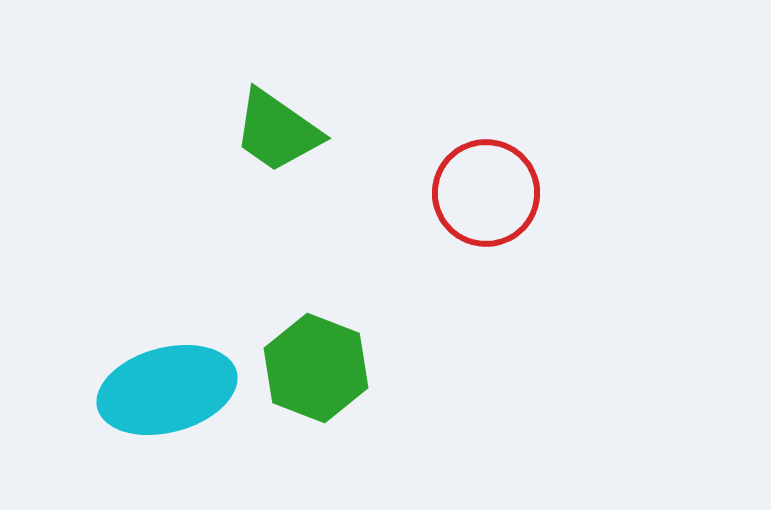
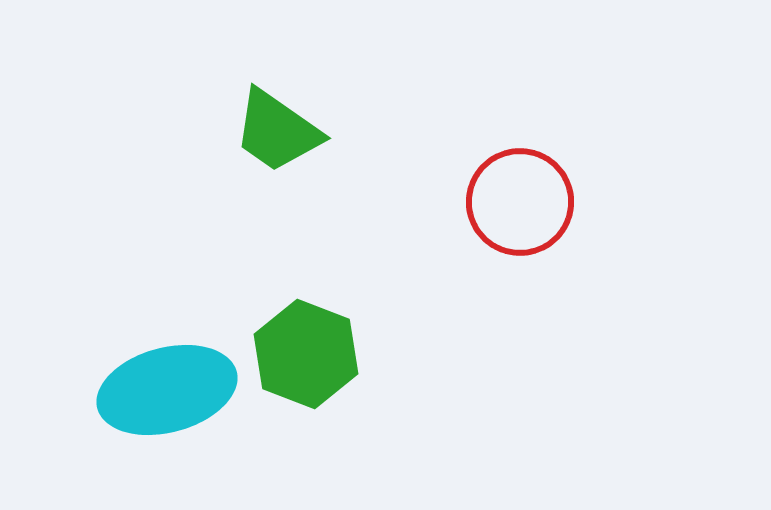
red circle: moved 34 px right, 9 px down
green hexagon: moved 10 px left, 14 px up
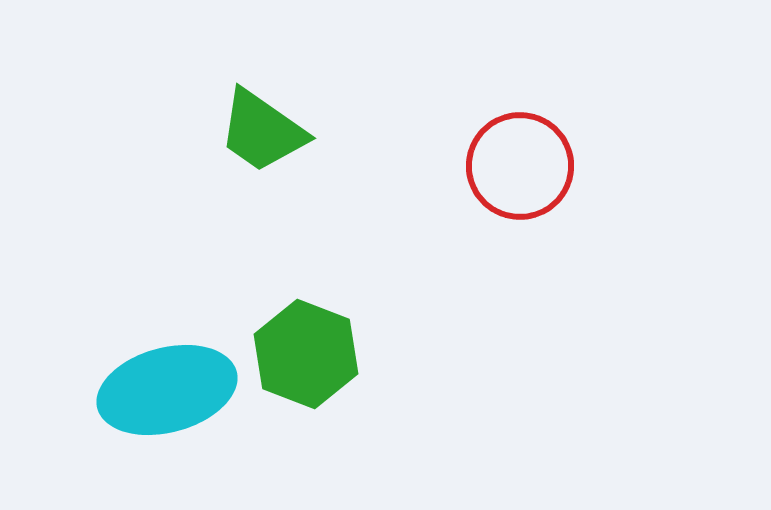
green trapezoid: moved 15 px left
red circle: moved 36 px up
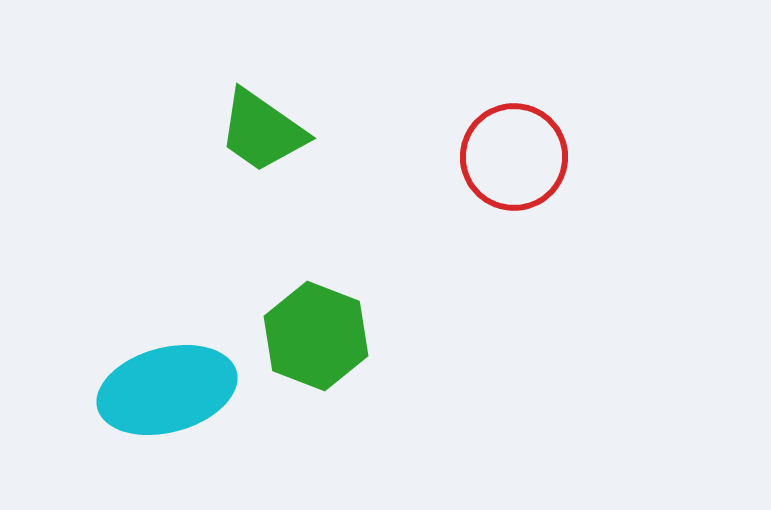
red circle: moved 6 px left, 9 px up
green hexagon: moved 10 px right, 18 px up
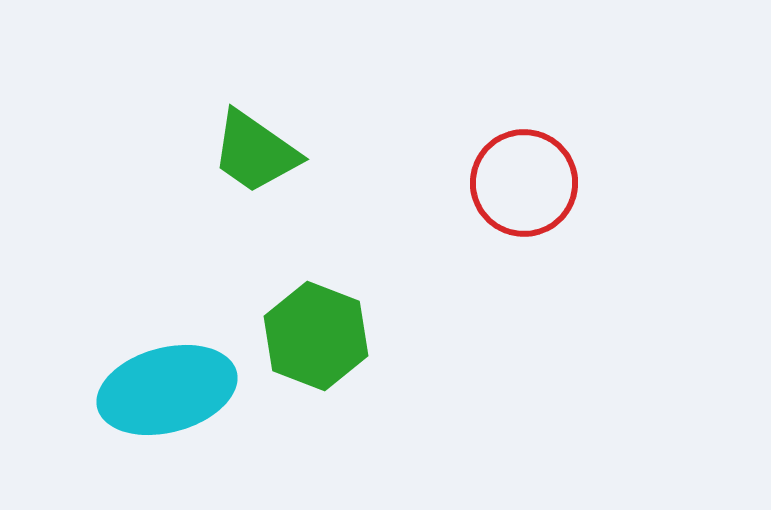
green trapezoid: moved 7 px left, 21 px down
red circle: moved 10 px right, 26 px down
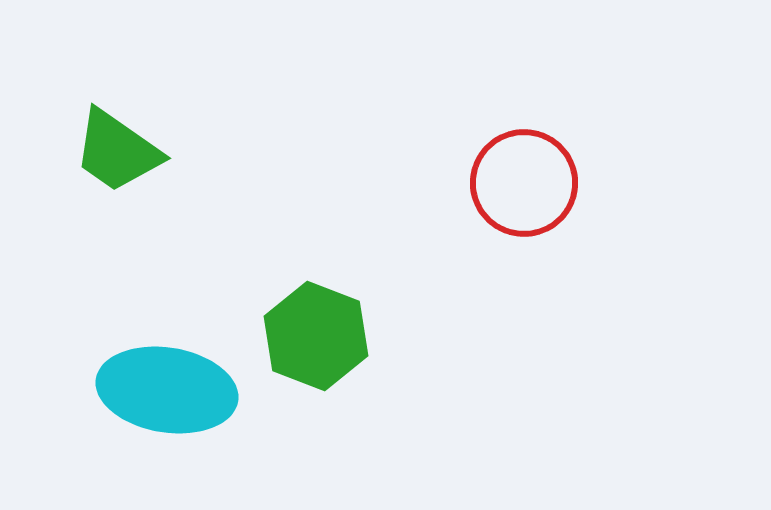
green trapezoid: moved 138 px left, 1 px up
cyan ellipse: rotated 24 degrees clockwise
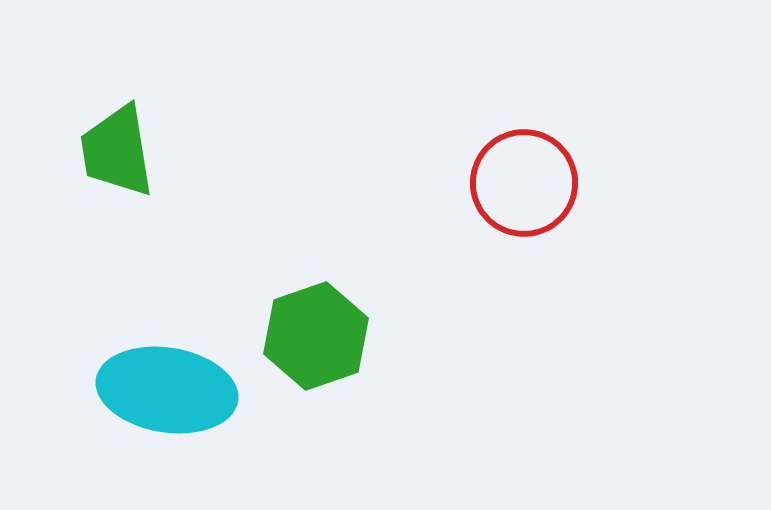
green trapezoid: rotated 46 degrees clockwise
green hexagon: rotated 20 degrees clockwise
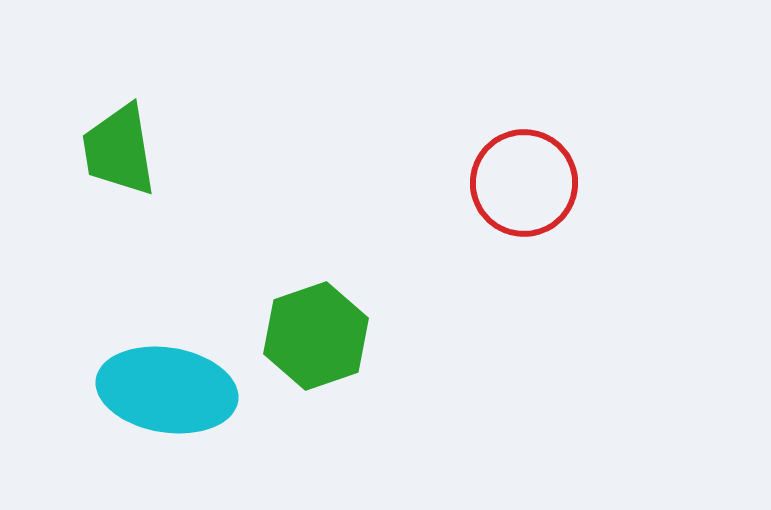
green trapezoid: moved 2 px right, 1 px up
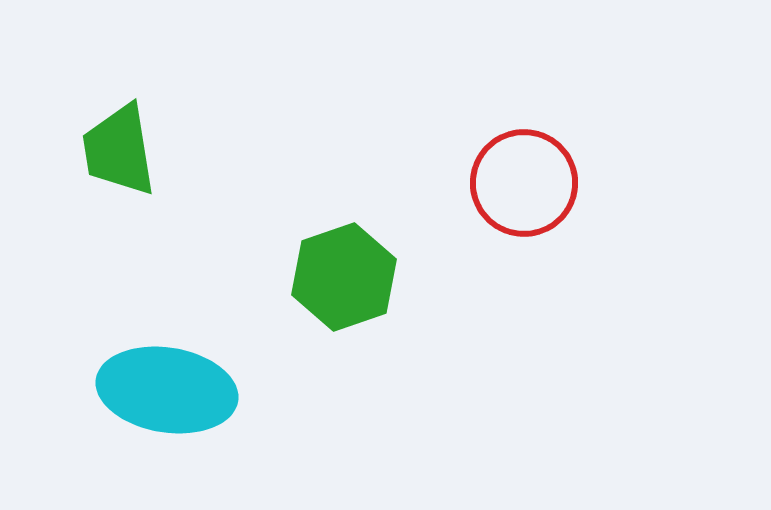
green hexagon: moved 28 px right, 59 px up
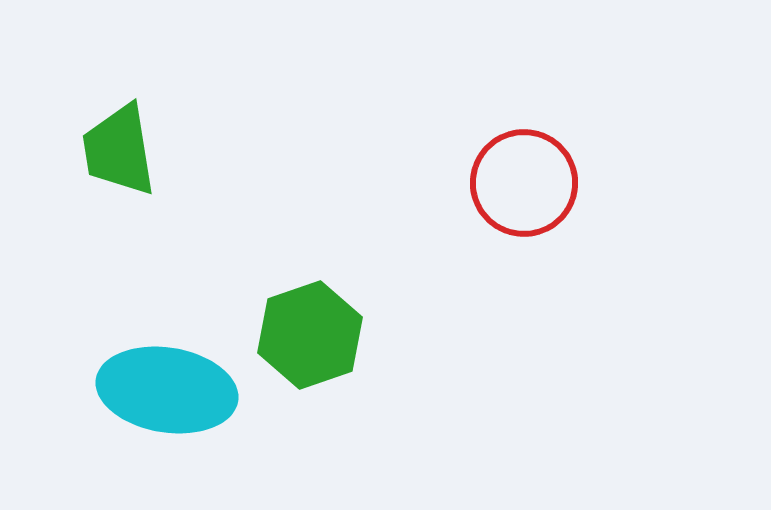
green hexagon: moved 34 px left, 58 px down
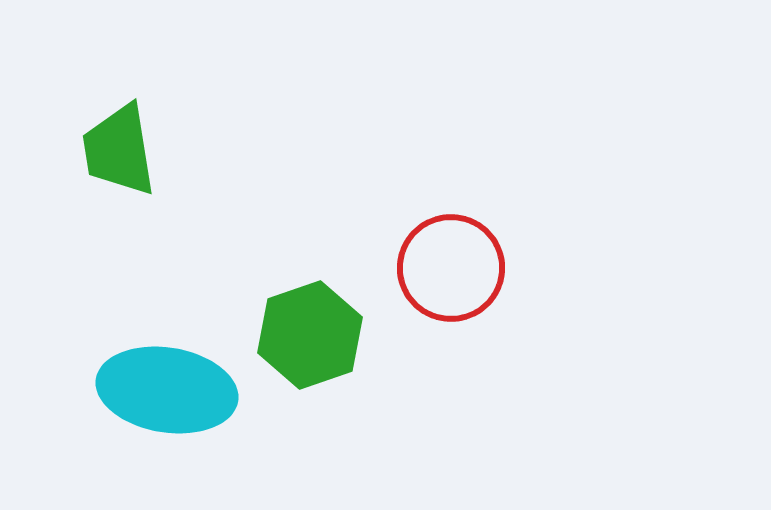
red circle: moved 73 px left, 85 px down
